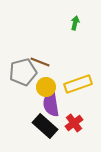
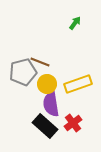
green arrow: rotated 24 degrees clockwise
yellow circle: moved 1 px right, 3 px up
red cross: moved 1 px left
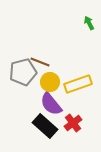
green arrow: moved 14 px right; rotated 64 degrees counterclockwise
yellow circle: moved 3 px right, 2 px up
purple semicircle: rotated 30 degrees counterclockwise
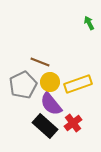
gray pentagon: moved 13 px down; rotated 12 degrees counterclockwise
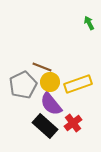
brown line: moved 2 px right, 5 px down
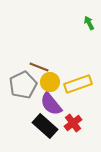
brown line: moved 3 px left
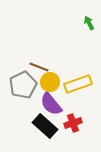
red cross: rotated 18 degrees clockwise
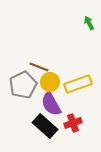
purple semicircle: rotated 10 degrees clockwise
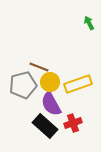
gray pentagon: rotated 12 degrees clockwise
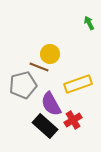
yellow circle: moved 28 px up
red cross: moved 3 px up; rotated 12 degrees counterclockwise
